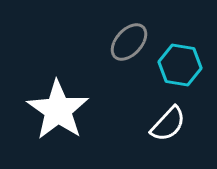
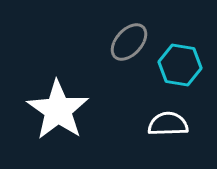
white semicircle: rotated 135 degrees counterclockwise
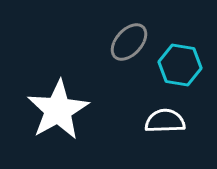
white star: rotated 8 degrees clockwise
white semicircle: moved 3 px left, 3 px up
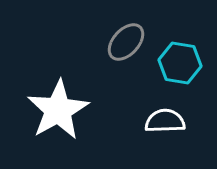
gray ellipse: moved 3 px left
cyan hexagon: moved 2 px up
